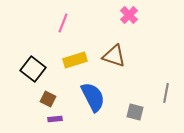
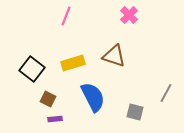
pink line: moved 3 px right, 7 px up
yellow rectangle: moved 2 px left, 3 px down
black square: moved 1 px left
gray line: rotated 18 degrees clockwise
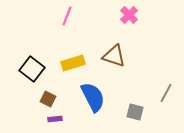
pink line: moved 1 px right
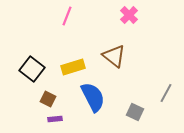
brown triangle: rotated 20 degrees clockwise
yellow rectangle: moved 4 px down
gray square: rotated 12 degrees clockwise
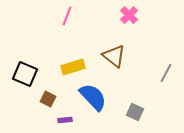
black square: moved 7 px left, 5 px down; rotated 15 degrees counterclockwise
gray line: moved 20 px up
blue semicircle: rotated 16 degrees counterclockwise
purple rectangle: moved 10 px right, 1 px down
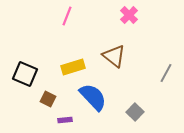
gray square: rotated 18 degrees clockwise
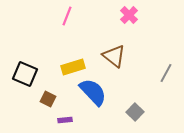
blue semicircle: moved 5 px up
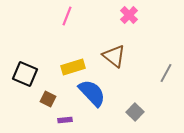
blue semicircle: moved 1 px left, 1 px down
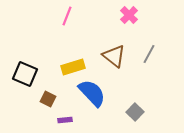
gray line: moved 17 px left, 19 px up
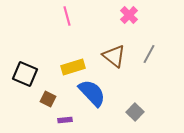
pink line: rotated 36 degrees counterclockwise
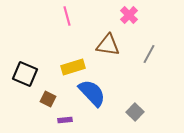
brown triangle: moved 6 px left, 11 px up; rotated 30 degrees counterclockwise
